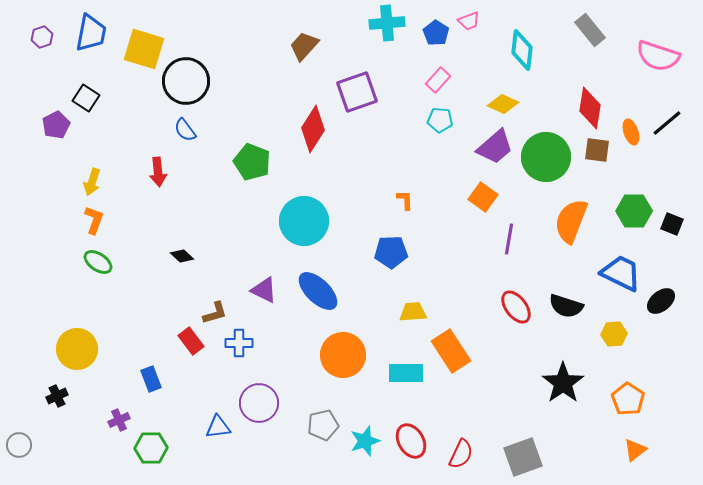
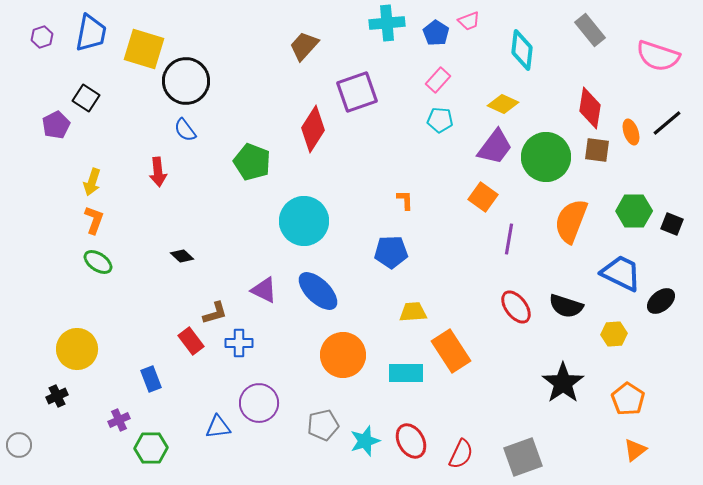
purple trapezoid at (495, 147): rotated 12 degrees counterclockwise
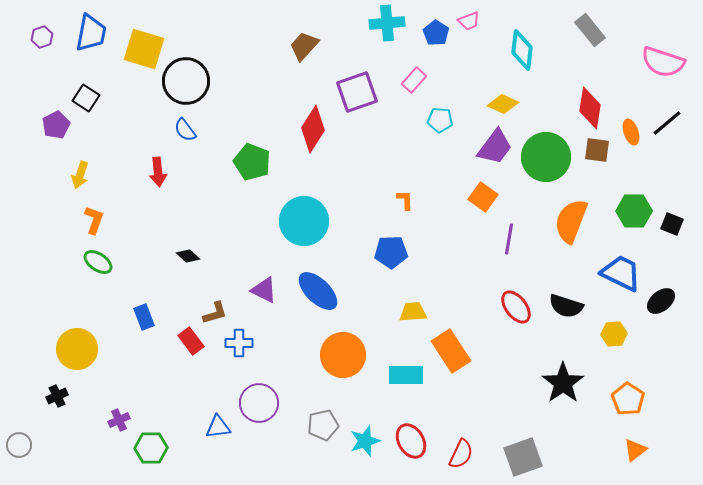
pink semicircle at (658, 56): moved 5 px right, 6 px down
pink rectangle at (438, 80): moved 24 px left
yellow arrow at (92, 182): moved 12 px left, 7 px up
black diamond at (182, 256): moved 6 px right
cyan rectangle at (406, 373): moved 2 px down
blue rectangle at (151, 379): moved 7 px left, 62 px up
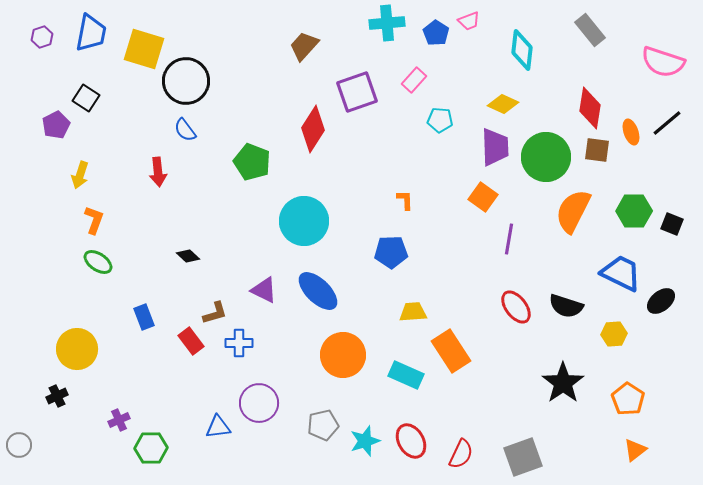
purple trapezoid at (495, 147): rotated 39 degrees counterclockwise
orange semicircle at (571, 221): moved 2 px right, 10 px up; rotated 6 degrees clockwise
cyan rectangle at (406, 375): rotated 24 degrees clockwise
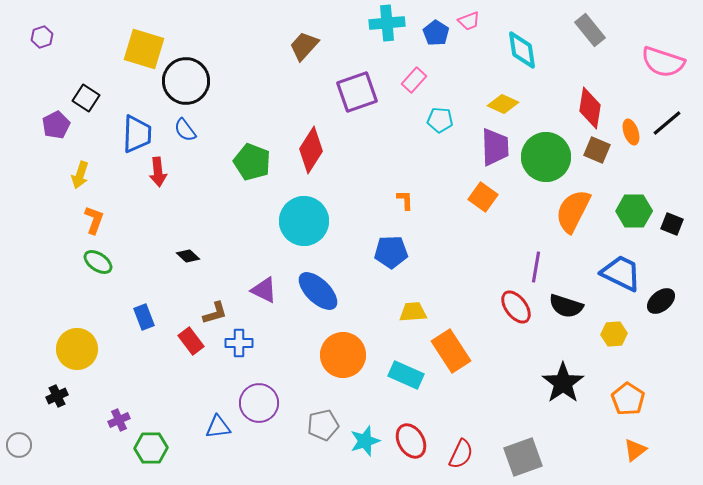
blue trapezoid at (91, 33): moved 46 px right, 101 px down; rotated 9 degrees counterclockwise
cyan diamond at (522, 50): rotated 15 degrees counterclockwise
red diamond at (313, 129): moved 2 px left, 21 px down
brown square at (597, 150): rotated 16 degrees clockwise
purple line at (509, 239): moved 27 px right, 28 px down
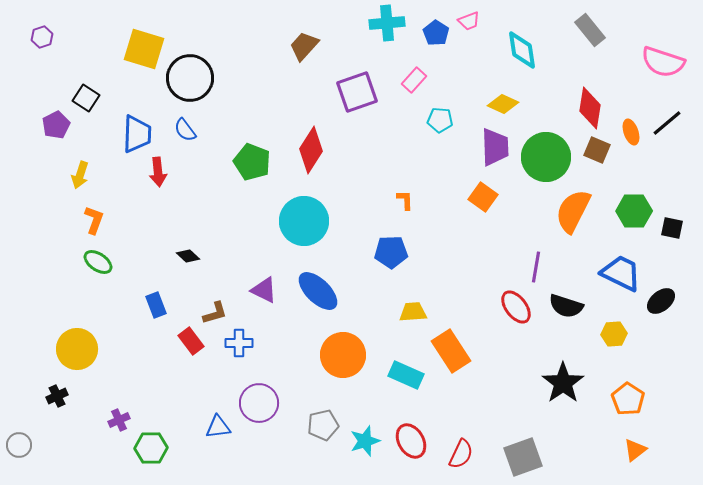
black circle at (186, 81): moved 4 px right, 3 px up
black square at (672, 224): moved 4 px down; rotated 10 degrees counterclockwise
blue rectangle at (144, 317): moved 12 px right, 12 px up
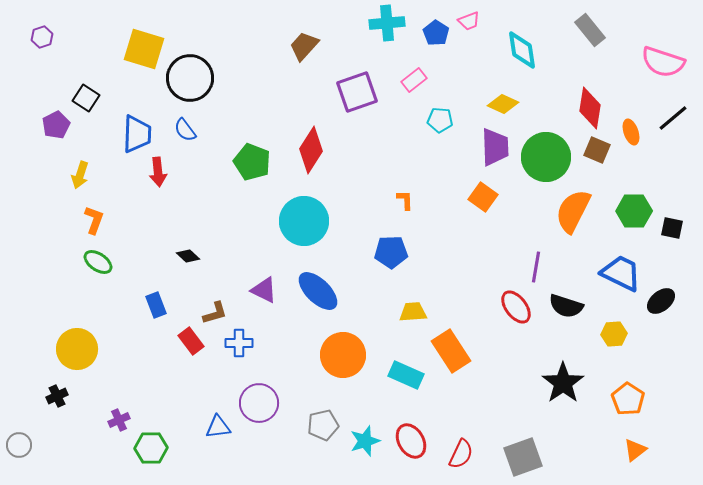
pink rectangle at (414, 80): rotated 10 degrees clockwise
black line at (667, 123): moved 6 px right, 5 px up
